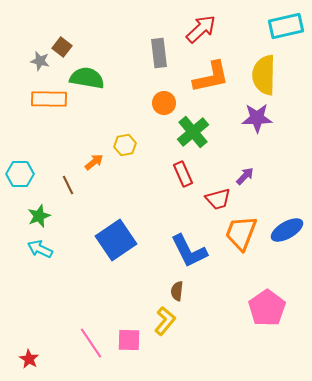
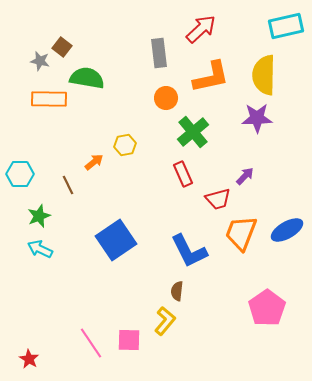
orange circle: moved 2 px right, 5 px up
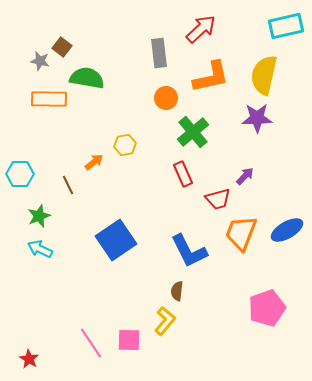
yellow semicircle: rotated 12 degrees clockwise
pink pentagon: rotated 15 degrees clockwise
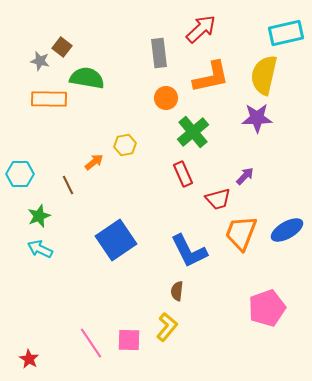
cyan rectangle: moved 7 px down
yellow L-shape: moved 2 px right, 6 px down
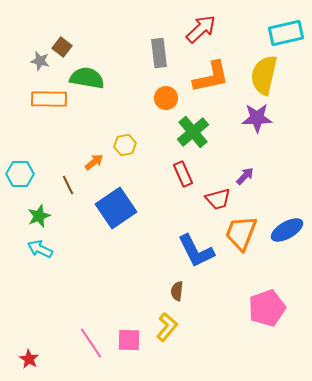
blue square: moved 32 px up
blue L-shape: moved 7 px right
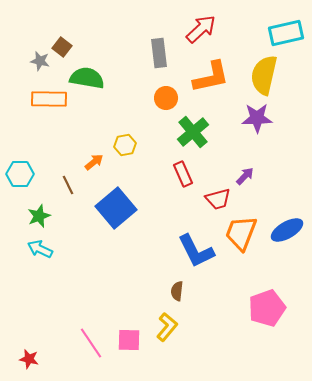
blue square: rotated 6 degrees counterclockwise
red star: rotated 18 degrees counterclockwise
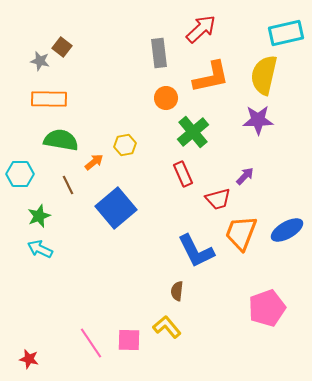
green semicircle: moved 26 px left, 62 px down
purple star: moved 1 px right, 2 px down
yellow L-shape: rotated 80 degrees counterclockwise
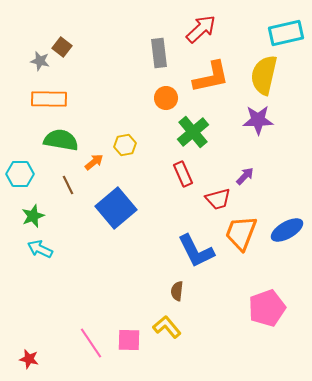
green star: moved 6 px left
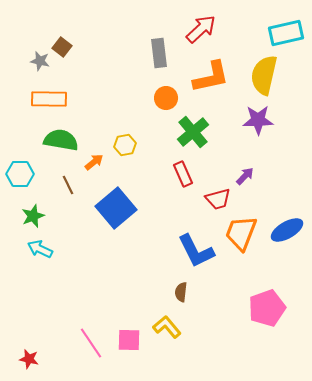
brown semicircle: moved 4 px right, 1 px down
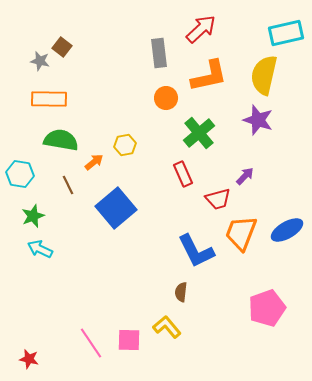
orange L-shape: moved 2 px left, 1 px up
purple star: rotated 20 degrees clockwise
green cross: moved 6 px right, 1 px down
cyan hexagon: rotated 8 degrees clockwise
